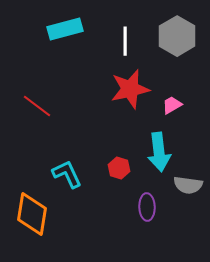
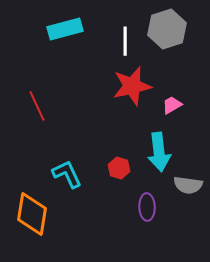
gray hexagon: moved 10 px left, 7 px up; rotated 12 degrees clockwise
red star: moved 2 px right, 3 px up
red line: rotated 28 degrees clockwise
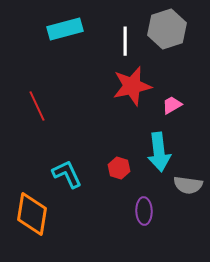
purple ellipse: moved 3 px left, 4 px down
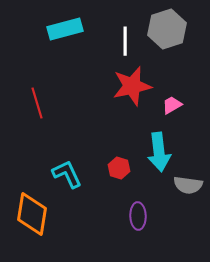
red line: moved 3 px up; rotated 8 degrees clockwise
purple ellipse: moved 6 px left, 5 px down
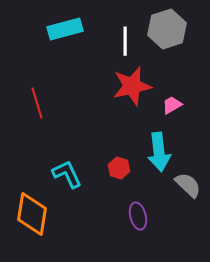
gray semicircle: rotated 144 degrees counterclockwise
purple ellipse: rotated 12 degrees counterclockwise
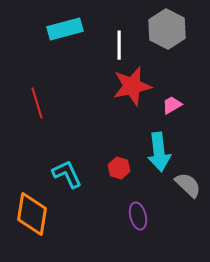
gray hexagon: rotated 15 degrees counterclockwise
white line: moved 6 px left, 4 px down
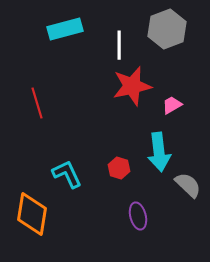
gray hexagon: rotated 12 degrees clockwise
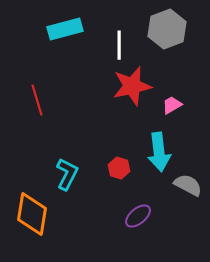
red line: moved 3 px up
cyan L-shape: rotated 52 degrees clockwise
gray semicircle: rotated 16 degrees counterclockwise
purple ellipse: rotated 64 degrees clockwise
